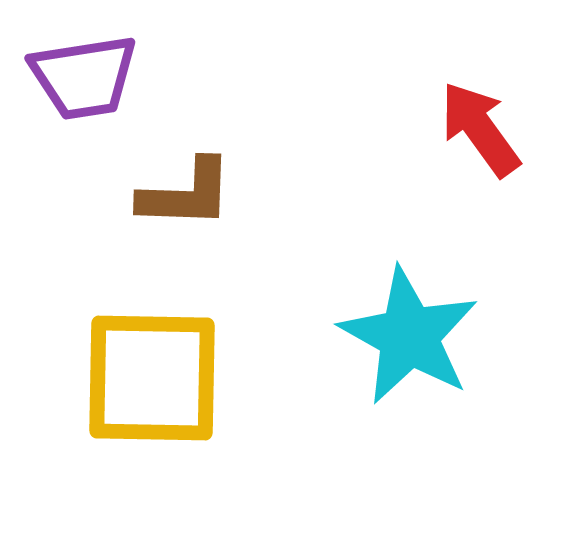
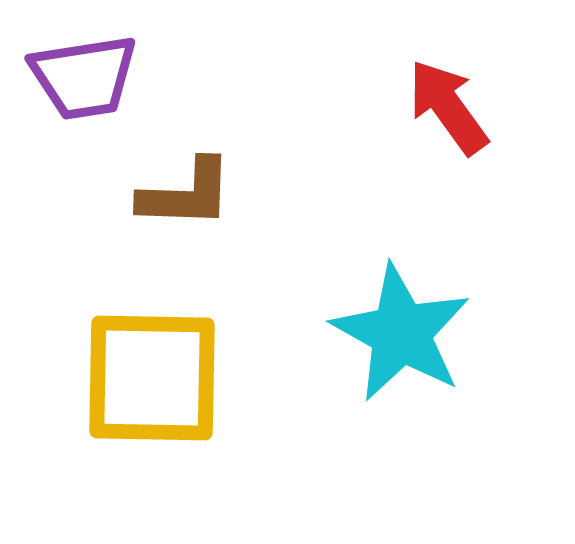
red arrow: moved 32 px left, 22 px up
cyan star: moved 8 px left, 3 px up
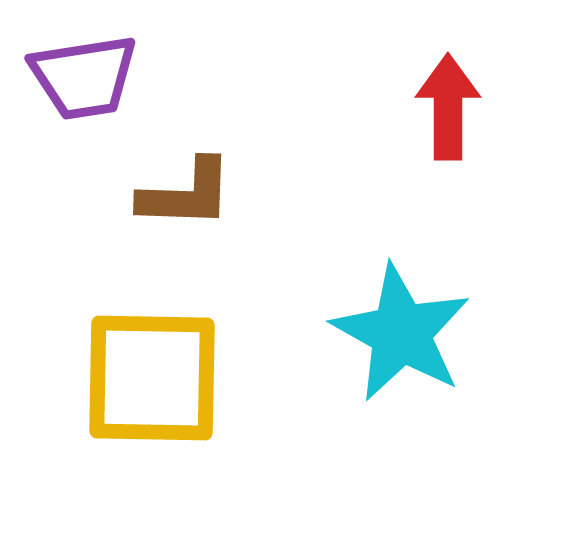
red arrow: rotated 36 degrees clockwise
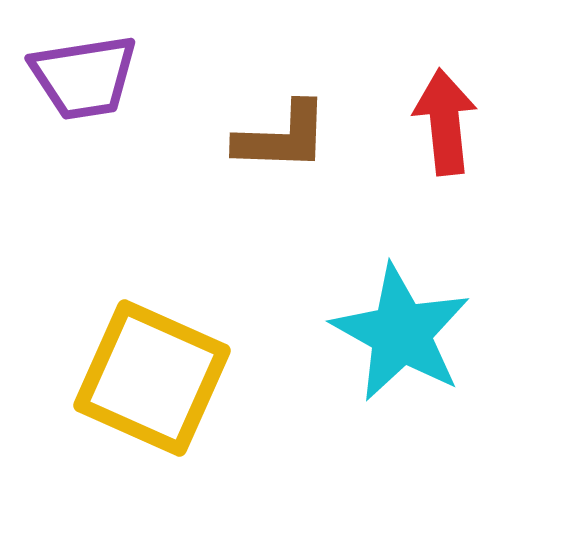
red arrow: moved 3 px left, 15 px down; rotated 6 degrees counterclockwise
brown L-shape: moved 96 px right, 57 px up
yellow square: rotated 23 degrees clockwise
